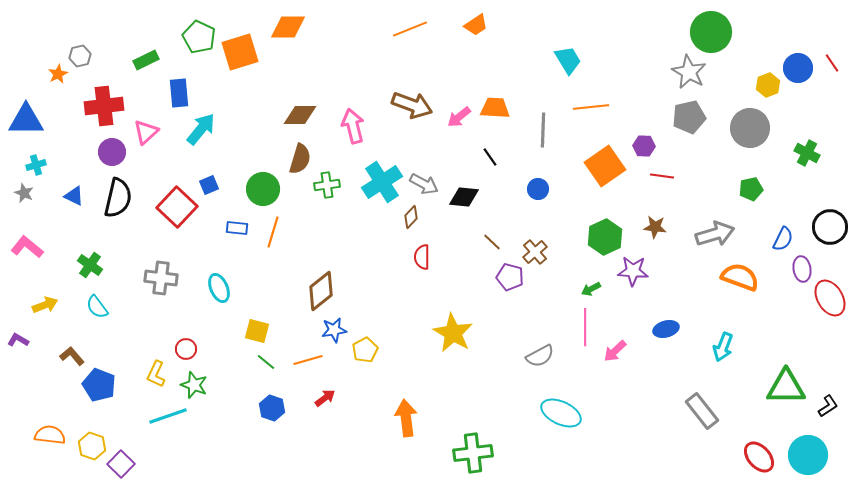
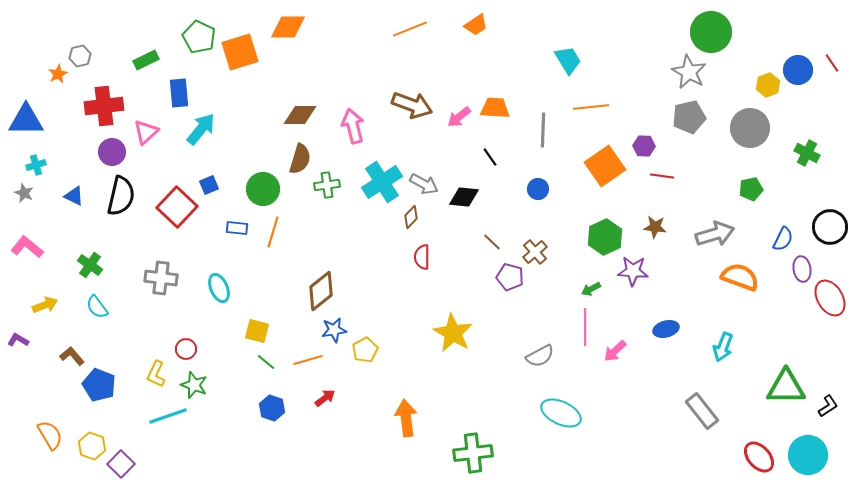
blue circle at (798, 68): moved 2 px down
black semicircle at (118, 198): moved 3 px right, 2 px up
orange semicircle at (50, 435): rotated 52 degrees clockwise
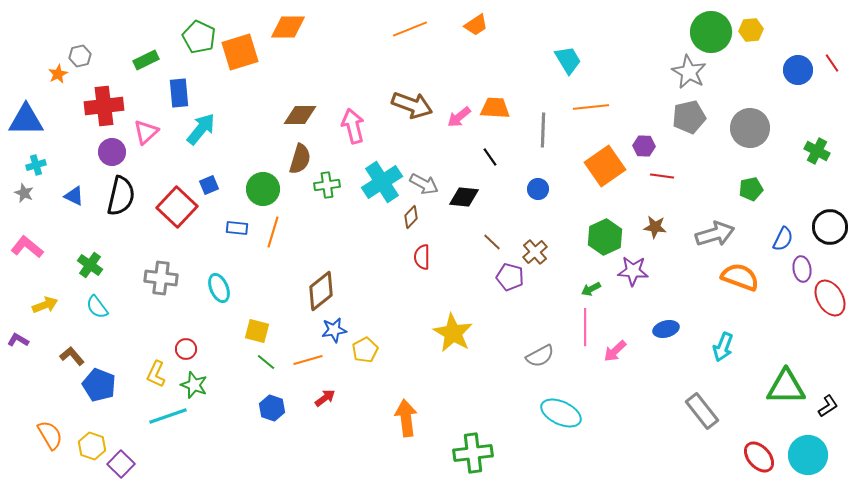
yellow hexagon at (768, 85): moved 17 px left, 55 px up; rotated 15 degrees clockwise
green cross at (807, 153): moved 10 px right, 2 px up
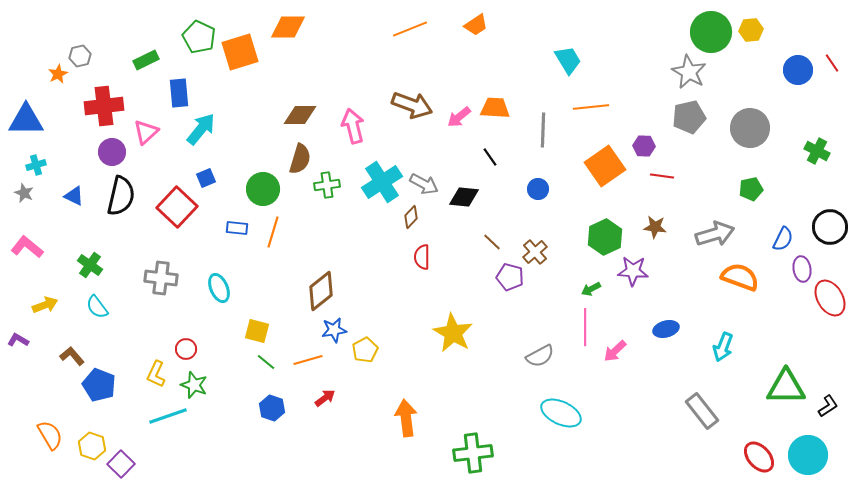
blue square at (209, 185): moved 3 px left, 7 px up
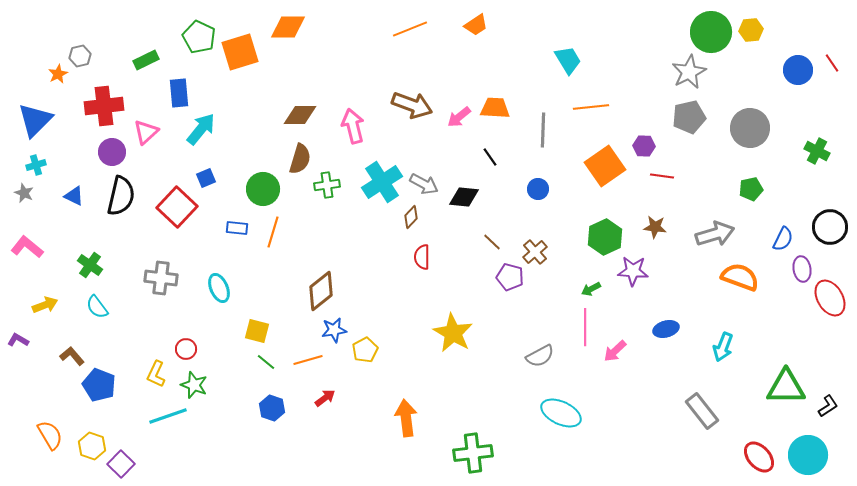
gray star at (689, 72): rotated 16 degrees clockwise
blue triangle at (26, 120): moved 9 px right; rotated 45 degrees counterclockwise
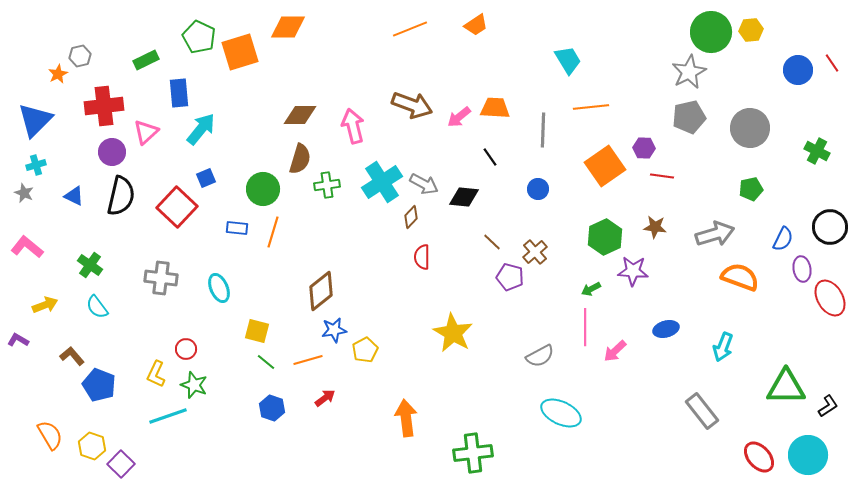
purple hexagon at (644, 146): moved 2 px down
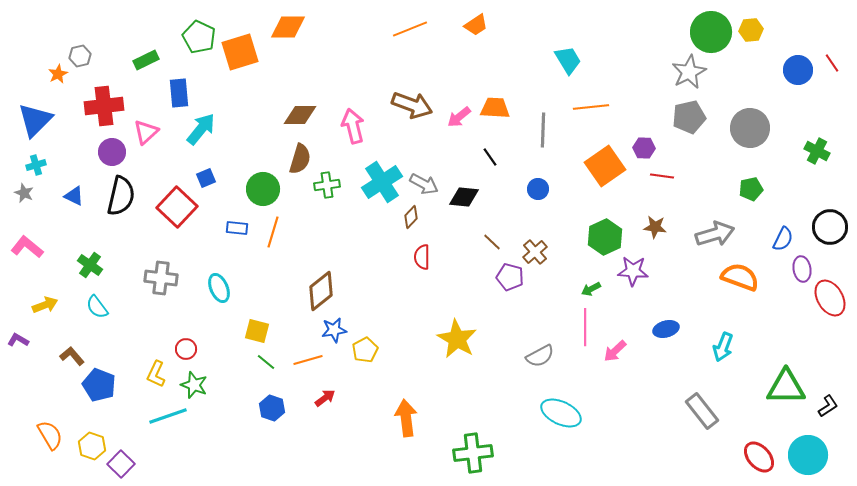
yellow star at (453, 333): moved 4 px right, 6 px down
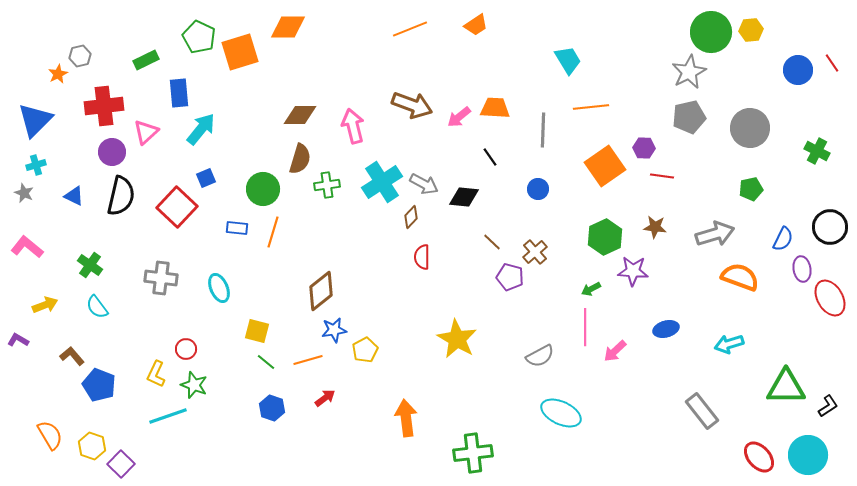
cyan arrow at (723, 347): moved 6 px right, 3 px up; rotated 52 degrees clockwise
